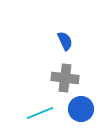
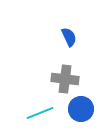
blue semicircle: moved 4 px right, 4 px up
gray cross: moved 1 px down
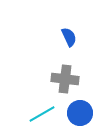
blue circle: moved 1 px left, 4 px down
cyan line: moved 2 px right, 1 px down; rotated 8 degrees counterclockwise
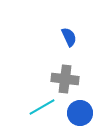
cyan line: moved 7 px up
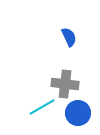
gray cross: moved 5 px down
blue circle: moved 2 px left
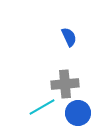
gray cross: rotated 12 degrees counterclockwise
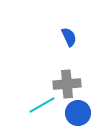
gray cross: moved 2 px right
cyan line: moved 2 px up
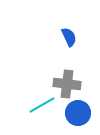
gray cross: rotated 12 degrees clockwise
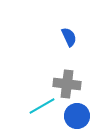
cyan line: moved 1 px down
blue circle: moved 1 px left, 3 px down
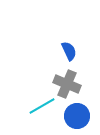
blue semicircle: moved 14 px down
gray cross: rotated 16 degrees clockwise
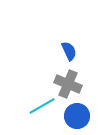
gray cross: moved 1 px right
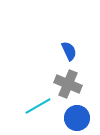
cyan line: moved 4 px left
blue circle: moved 2 px down
